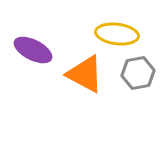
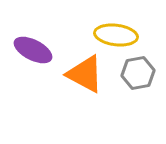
yellow ellipse: moved 1 px left, 1 px down
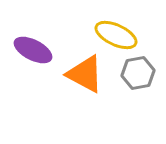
yellow ellipse: rotated 18 degrees clockwise
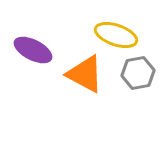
yellow ellipse: rotated 6 degrees counterclockwise
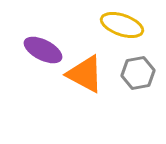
yellow ellipse: moved 6 px right, 10 px up
purple ellipse: moved 10 px right
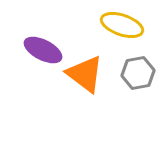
orange triangle: rotated 9 degrees clockwise
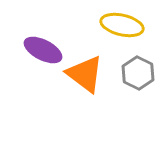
yellow ellipse: rotated 6 degrees counterclockwise
gray hexagon: rotated 24 degrees counterclockwise
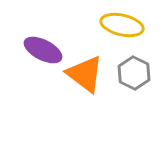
gray hexagon: moved 4 px left
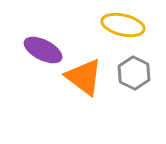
yellow ellipse: moved 1 px right
orange triangle: moved 1 px left, 3 px down
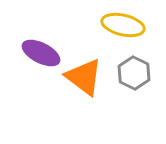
purple ellipse: moved 2 px left, 3 px down
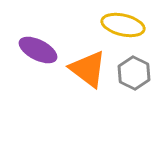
purple ellipse: moved 3 px left, 3 px up
orange triangle: moved 4 px right, 8 px up
